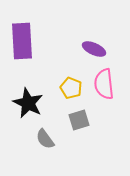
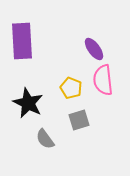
purple ellipse: rotated 30 degrees clockwise
pink semicircle: moved 1 px left, 4 px up
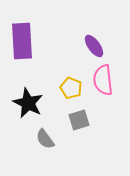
purple ellipse: moved 3 px up
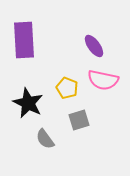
purple rectangle: moved 2 px right, 1 px up
pink semicircle: rotated 72 degrees counterclockwise
yellow pentagon: moved 4 px left
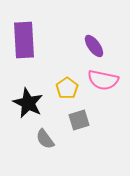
yellow pentagon: rotated 15 degrees clockwise
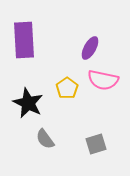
purple ellipse: moved 4 px left, 2 px down; rotated 65 degrees clockwise
gray square: moved 17 px right, 24 px down
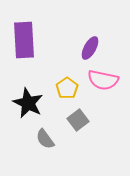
gray square: moved 18 px left, 24 px up; rotated 20 degrees counterclockwise
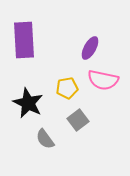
yellow pentagon: rotated 25 degrees clockwise
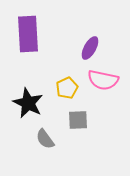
purple rectangle: moved 4 px right, 6 px up
yellow pentagon: rotated 15 degrees counterclockwise
gray square: rotated 35 degrees clockwise
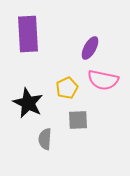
gray semicircle: rotated 40 degrees clockwise
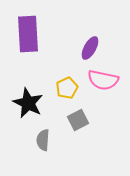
gray square: rotated 25 degrees counterclockwise
gray semicircle: moved 2 px left, 1 px down
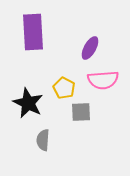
purple rectangle: moved 5 px right, 2 px up
pink semicircle: rotated 16 degrees counterclockwise
yellow pentagon: moved 3 px left; rotated 20 degrees counterclockwise
gray square: moved 3 px right, 8 px up; rotated 25 degrees clockwise
